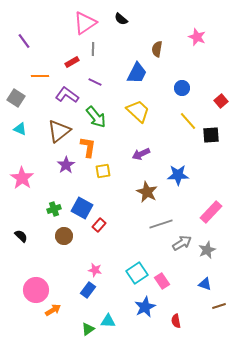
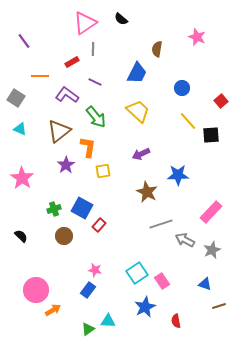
gray arrow at (182, 243): moved 3 px right, 3 px up; rotated 120 degrees counterclockwise
gray star at (207, 250): moved 5 px right
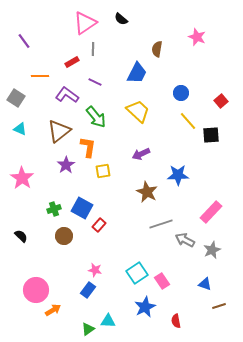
blue circle at (182, 88): moved 1 px left, 5 px down
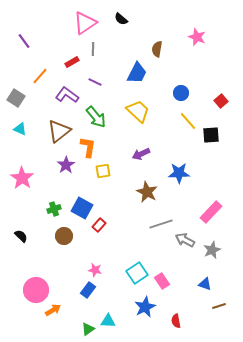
orange line at (40, 76): rotated 48 degrees counterclockwise
blue star at (178, 175): moved 1 px right, 2 px up
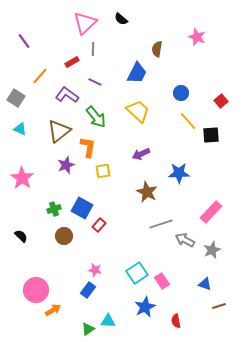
pink triangle at (85, 23): rotated 10 degrees counterclockwise
purple star at (66, 165): rotated 12 degrees clockwise
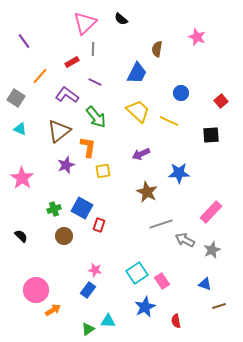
yellow line at (188, 121): moved 19 px left; rotated 24 degrees counterclockwise
red rectangle at (99, 225): rotated 24 degrees counterclockwise
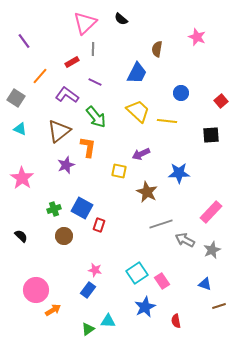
yellow line at (169, 121): moved 2 px left; rotated 18 degrees counterclockwise
yellow square at (103, 171): moved 16 px right; rotated 21 degrees clockwise
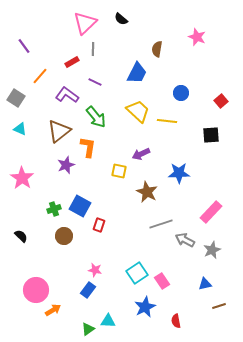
purple line at (24, 41): moved 5 px down
blue square at (82, 208): moved 2 px left, 2 px up
blue triangle at (205, 284): rotated 32 degrees counterclockwise
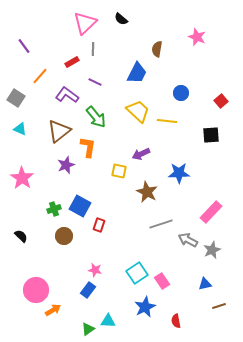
gray arrow at (185, 240): moved 3 px right
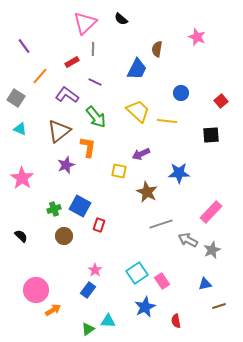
blue trapezoid at (137, 73): moved 4 px up
pink star at (95, 270): rotated 24 degrees clockwise
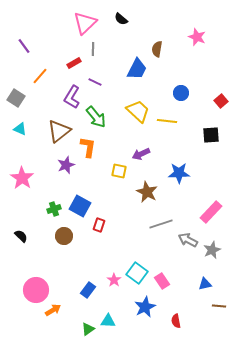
red rectangle at (72, 62): moved 2 px right, 1 px down
purple L-shape at (67, 95): moved 5 px right, 2 px down; rotated 95 degrees counterclockwise
pink star at (95, 270): moved 19 px right, 10 px down
cyan square at (137, 273): rotated 20 degrees counterclockwise
brown line at (219, 306): rotated 24 degrees clockwise
